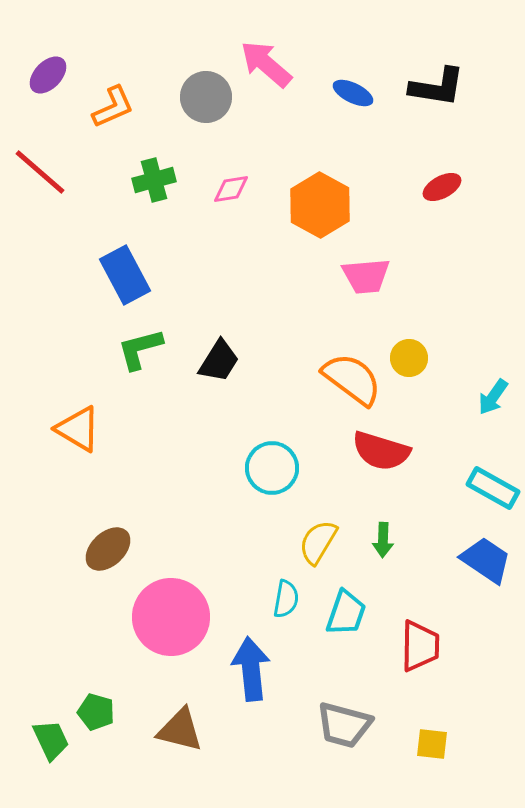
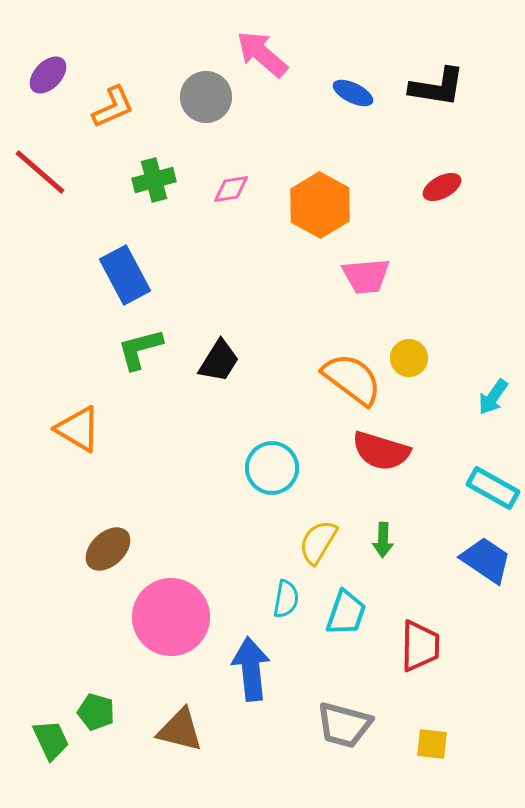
pink arrow: moved 4 px left, 10 px up
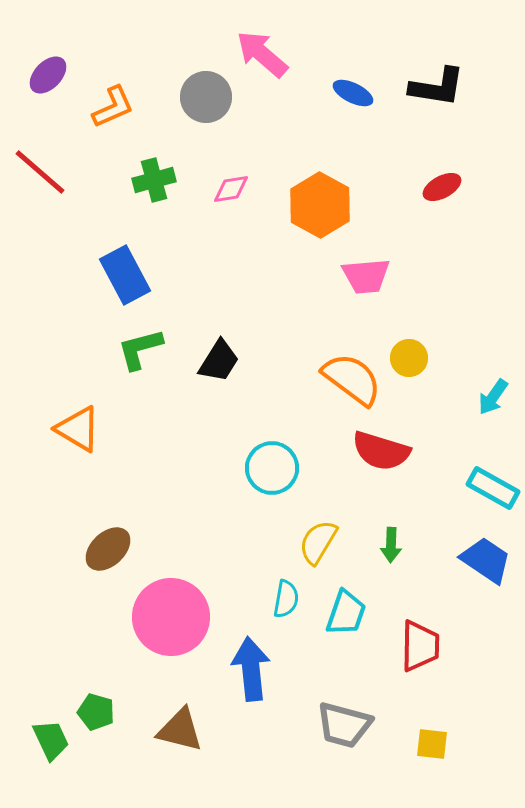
green arrow: moved 8 px right, 5 px down
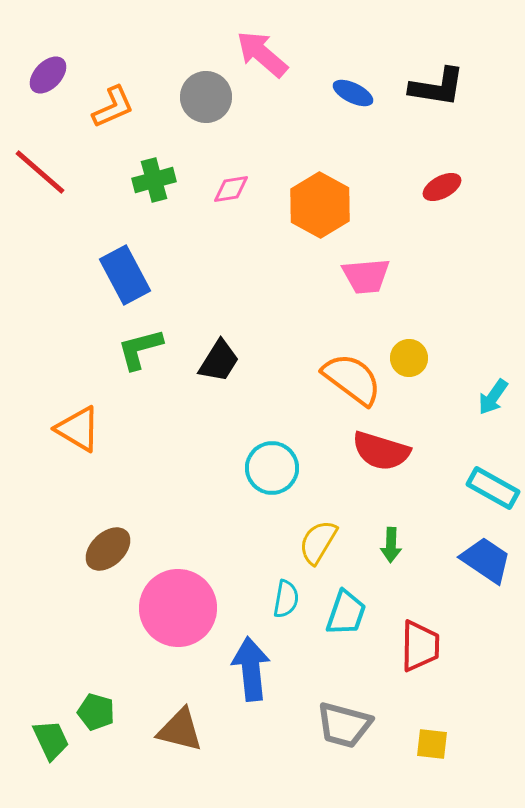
pink circle: moved 7 px right, 9 px up
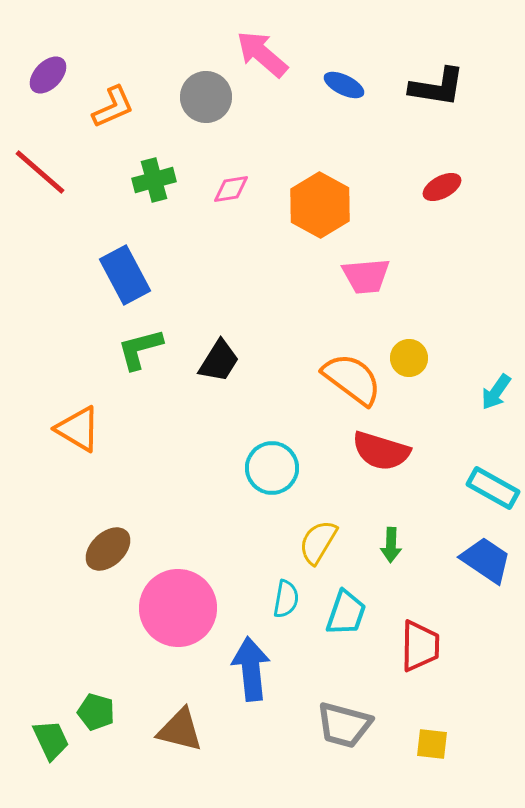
blue ellipse: moved 9 px left, 8 px up
cyan arrow: moved 3 px right, 5 px up
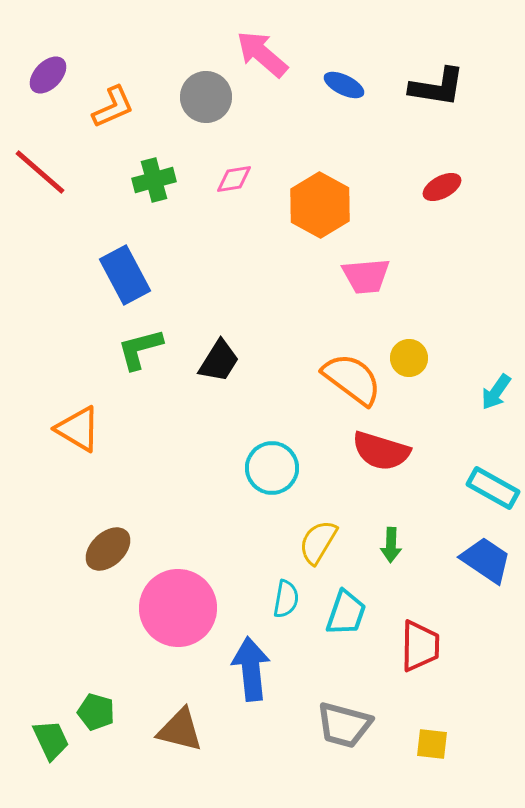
pink diamond: moved 3 px right, 10 px up
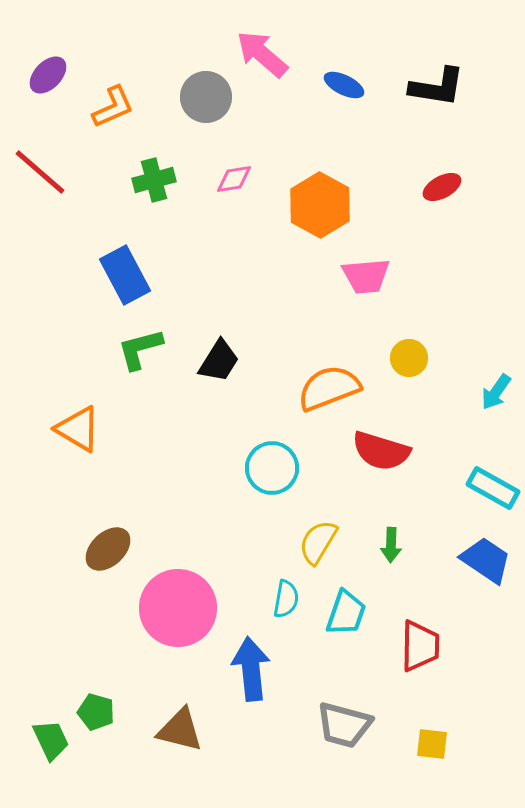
orange semicircle: moved 23 px left, 9 px down; rotated 58 degrees counterclockwise
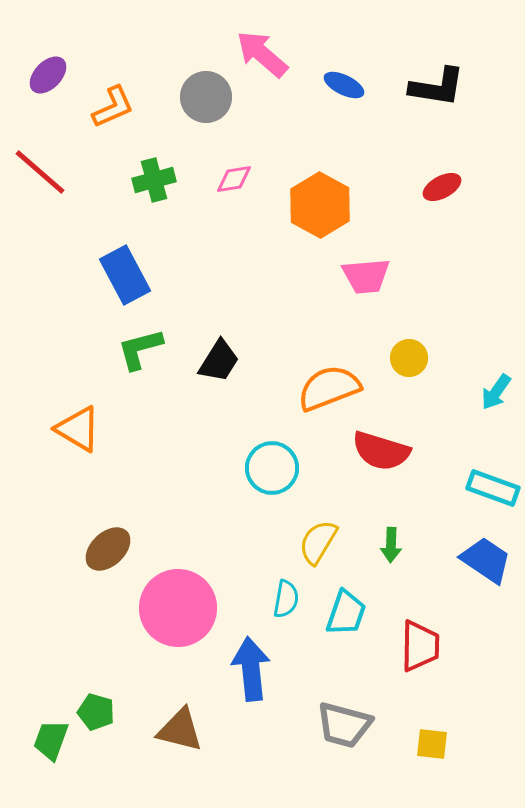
cyan rectangle: rotated 9 degrees counterclockwise
green trapezoid: rotated 135 degrees counterclockwise
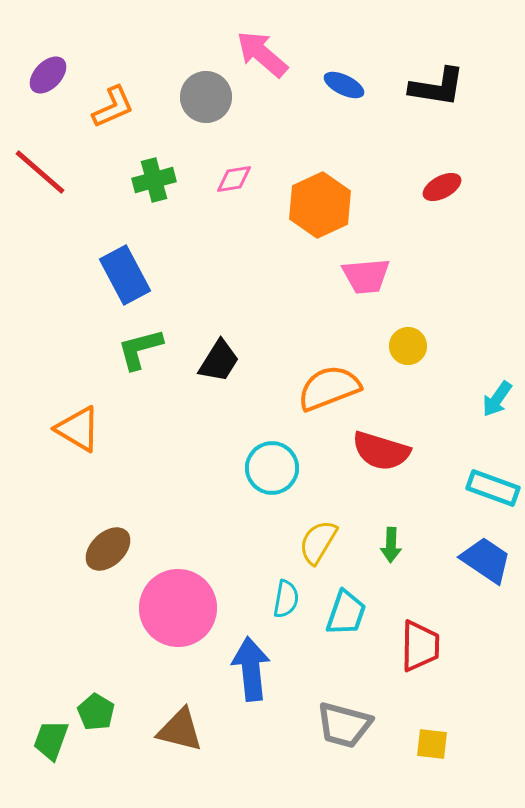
orange hexagon: rotated 6 degrees clockwise
yellow circle: moved 1 px left, 12 px up
cyan arrow: moved 1 px right, 7 px down
green pentagon: rotated 15 degrees clockwise
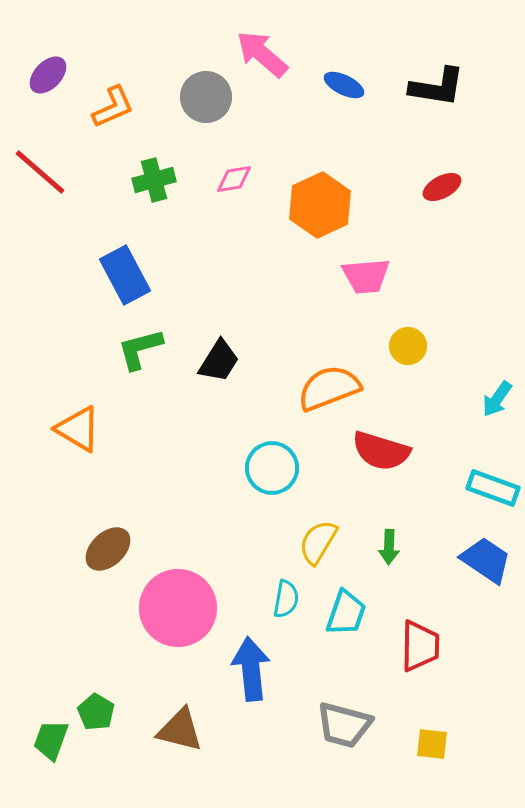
green arrow: moved 2 px left, 2 px down
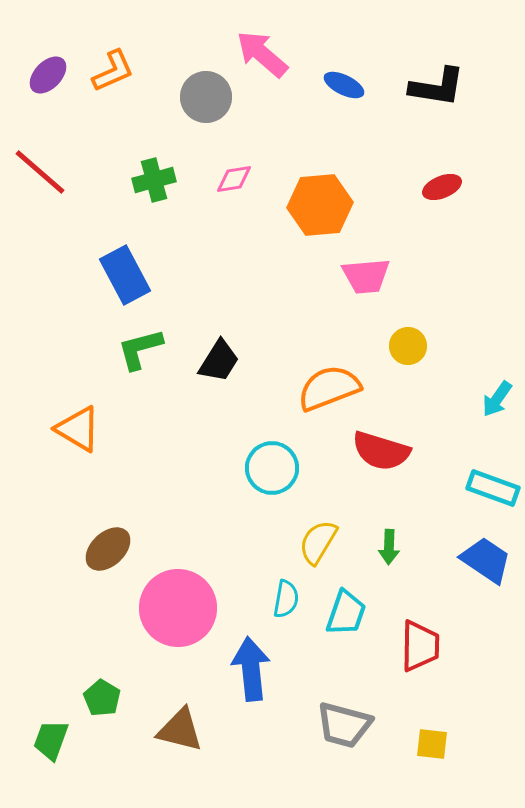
orange L-shape: moved 36 px up
red ellipse: rotated 6 degrees clockwise
orange hexagon: rotated 20 degrees clockwise
green pentagon: moved 6 px right, 14 px up
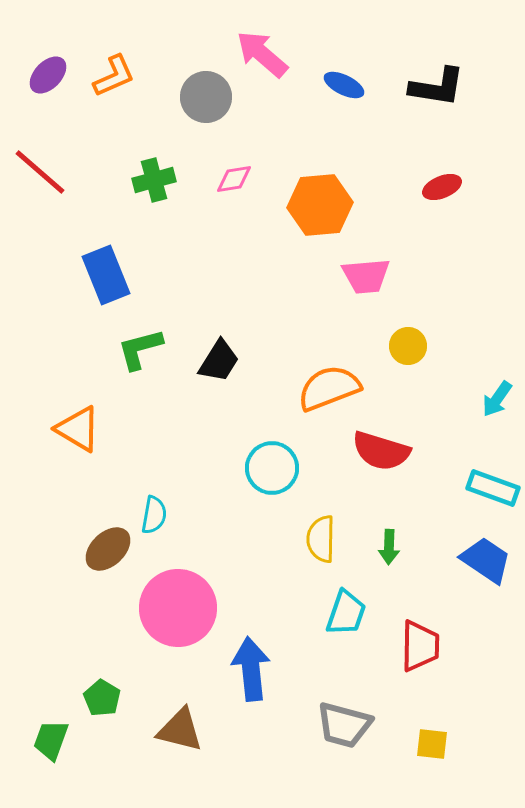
orange L-shape: moved 1 px right, 5 px down
blue rectangle: moved 19 px left; rotated 6 degrees clockwise
yellow semicircle: moved 3 px right, 3 px up; rotated 30 degrees counterclockwise
cyan semicircle: moved 132 px left, 84 px up
